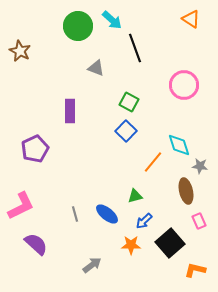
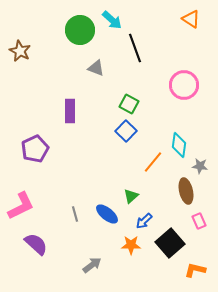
green circle: moved 2 px right, 4 px down
green square: moved 2 px down
cyan diamond: rotated 25 degrees clockwise
green triangle: moved 4 px left; rotated 28 degrees counterclockwise
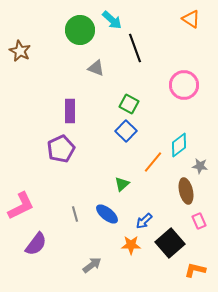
cyan diamond: rotated 45 degrees clockwise
purple pentagon: moved 26 px right
green triangle: moved 9 px left, 12 px up
purple semicircle: rotated 85 degrees clockwise
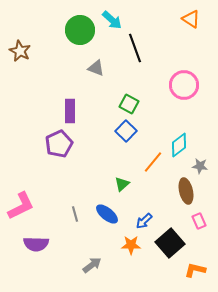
purple pentagon: moved 2 px left, 5 px up
purple semicircle: rotated 55 degrees clockwise
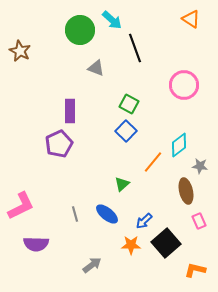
black square: moved 4 px left
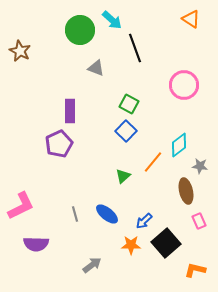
green triangle: moved 1 px right, 8 px up
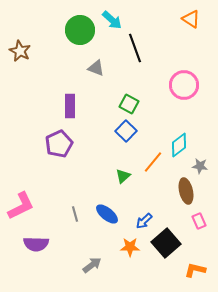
purple rectangle: moved 5 px up
orange star: moved 1 px left, 2 px down
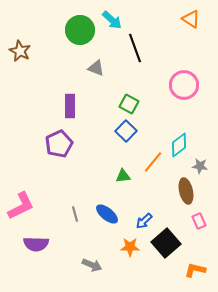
green triangle: rotated 35 degrees clockwise
gray arrow: rotated 60 degrees clockwise
